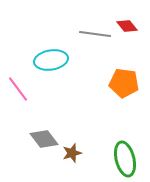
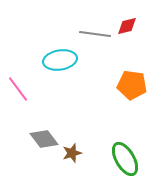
red diamond: rotated 65 degrees counterclockwise
cyan ellipse: moved 9 px right
orange pentagon: moved 8 px right, 2 px down
green ellipse: rotated 16 degrees counterclockwise
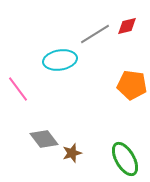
gray line: rotated 40 degrees counterclockwise
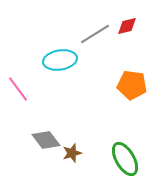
gray diamond: moved 2 px right, 1 px down
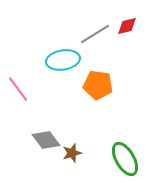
cyan ellipse: moved 3 px right
orange pentagon: moved 34 px left
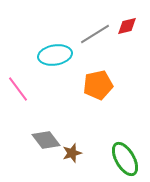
cyan ellipse: moved 8 px left, 5 px up
orange pentagon: rotated 20 degrees counterclockwise
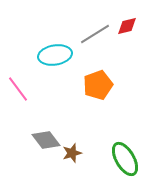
orange pentagon: rotated 8 degrees counterclockwise
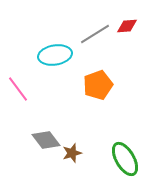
red diamond: rotated 10 degrees clockwise
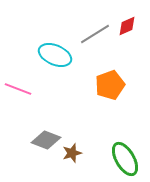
red diamond: rotated 20 degrees counterclockwise
cyan ellipse: rotated 32 degrees clockwise
orange pentagon: moved 12 px right
pink line: rotated 32 degrees counterclockwise
gray diamond: rotated 32 degrees counterclockwise
